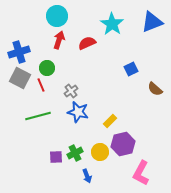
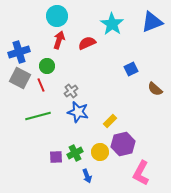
green circle: moved 2 px up
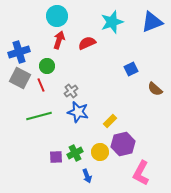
cyan star: moved 2 px up; rotated 20 degrees clockwise
green line: moved 1 px right
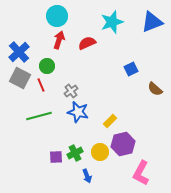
blue cross: rotated 25 degrees counterclockwise
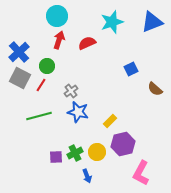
red line: rotated 56 degrees clockwise
yellow circle: moved 3 px left
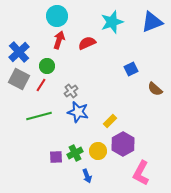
gray square: moved 1 px left, 1 px down
purple hexagon: rotated 15 degrees counterclockwise
yellow circle: moved 1 px right, 1 px up
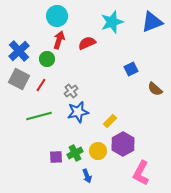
blue cross: moved 1 px up
green circle: moved 7 px up
blue star: rotated 25 degrees counterclockwise
